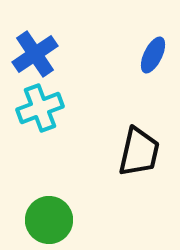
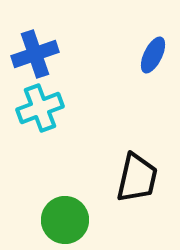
blue cross: rotated 15 degrees clockwise
black trapezoid: moved 2 px left, 26 px down
green circle: moved 16 px right
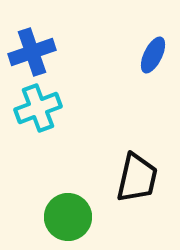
blue cross: moved 3 px left, 2 px up
cyan cross: moved 2 px left
green circle: moved 3 px right, 3 px up
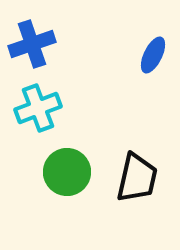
blue cross: moved 8 px up
green circle: moved 1 px left, 45 px up
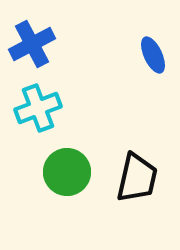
blue cross: rotated 9 degrees counterclockwise
blue ellipse: rotated 51 degrees counterclockwise
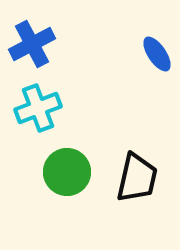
blue ellipse: moved 4 px right, 1 px up; rotated 9 degrees counterclockwise
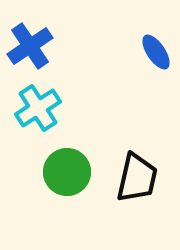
blue cross: moved 2 px left, 2 px down; rotated 6 degrees counterclockwise
blue ellipse: moved 1 px left, 2 px up
cyan cross: rotated 12 degrees counterclockwise
